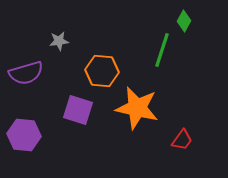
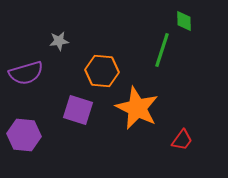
green diamond: rotated 30 degrees counterclockwise
orange star: rotated 12 degrees clockwise
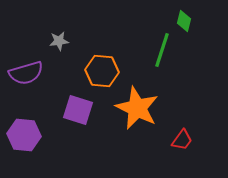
green diamond: rotated 15 degrees clockwise
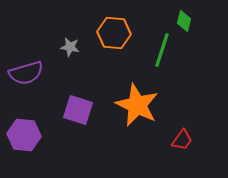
gray star: moved 11 px right, 6 px down; rotated 18 degrees clockwise
orange hexagon: moved 12 px right, 38 px up
orange star: moved 3 px up
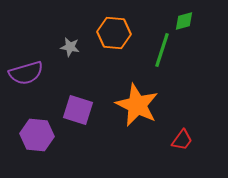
green diamond: rotated 60 degrees clockwise
purple hexagon: moved 13 px right
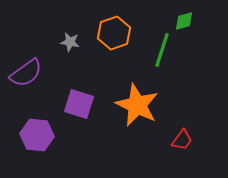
orange hexagon: rotated 24 degrees counterclockwise
gray star: moved 5 px up
purple semicircle: rotated 20 degrees counterclockwise
purple square: moved 1 px right, 6 px up
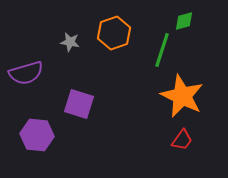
purple semicircle: rotated 20 degrees clockwise
orange star: moved 45 px right, 9 px up
